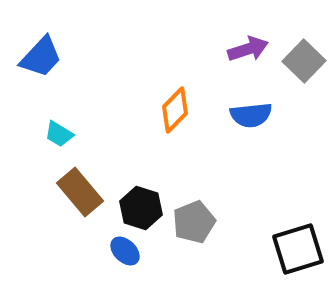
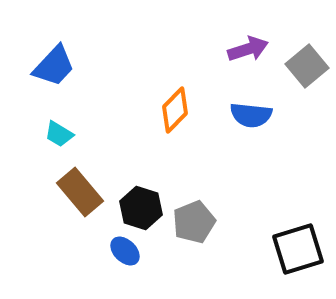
blue trapezoid: moved 13 px right, 9 px down
gray square: moved 3 px right, 5 px down; rotated 6 degrees clockwise
blue semicircle: rotated 12 degrees clockwise
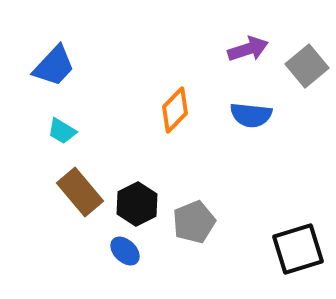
cyan trapezoid: moved 3 px right, 3 px up
black hexagon: moved 4 px left, 4 px up; rotated 15 degrees clockwise
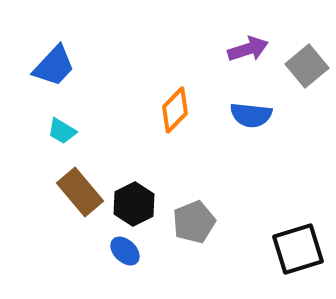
black hexagon: moved 3 px left
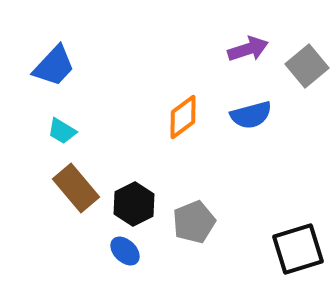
orange diamond: moved 8 px right, 7 px down; rotated 9 degrees clockwise
blue semicircle: rotated 21 degrees counterclockwise
brown rectangle: moved 4 px left, 4 px up
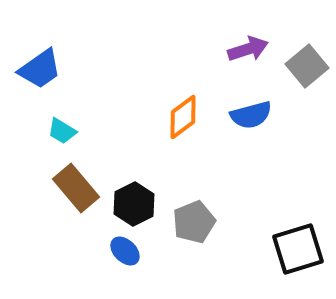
blue trapezoid: moved 14 px left, 3 px down; rotated 12 degrees clockwise
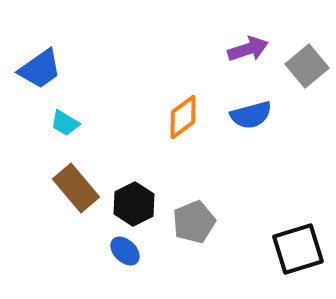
cyan trapezoid: moved 3 px right, 8 px up
